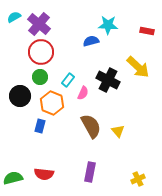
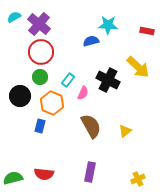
yellow triangle: moved 7 px right; rotated 32 degrees clockwise
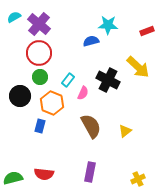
red rectangle: rotated 32 degrees counterclockwise
red circle: moved 2 px left, 1 px down
